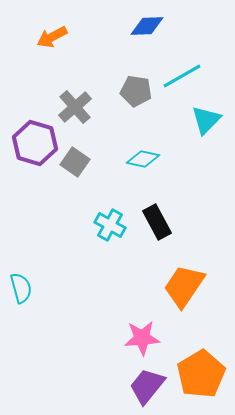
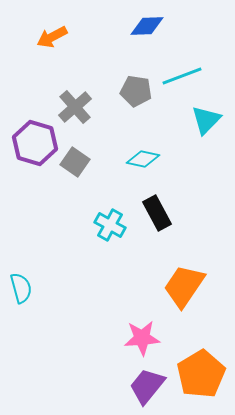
cyan line: rotated 9 degrees clockwise
black rectangle: moved 9 px up
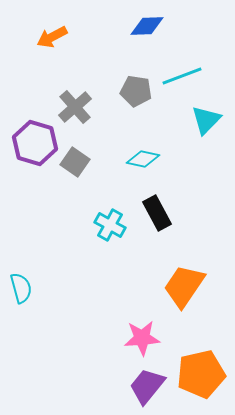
orange pentagon: rotated 18 degrees clockwise
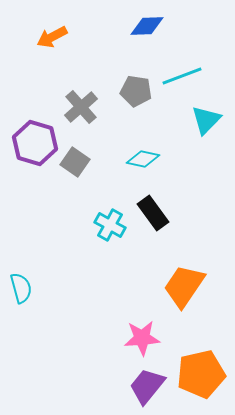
gray cross: moved 6 px right
black rectangle: moved 4 px left; rotated 8 degrees counterclockwise
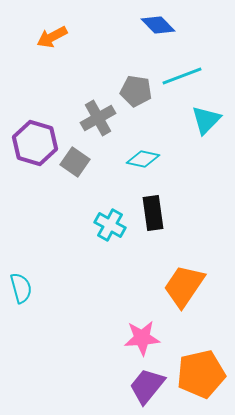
blue diamond: moved 11 px right, 1 px up; rotated 48 degrees clockwise
gray cross: moved 17 px right, 11 px down; rotated 12 degrees clockwise
black rectangle: rotated 28 degrees clockwise
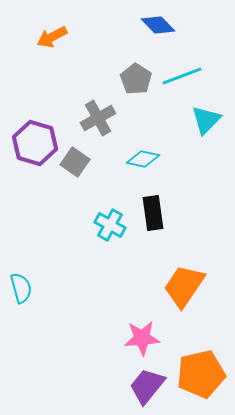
gray pentagon: moved 12 px up; rotated 24 degrees clockwise
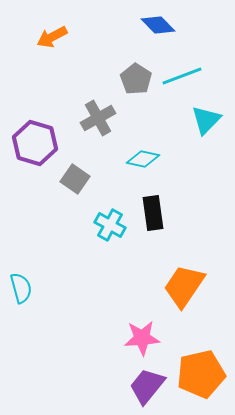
gray square: moved 17 px down
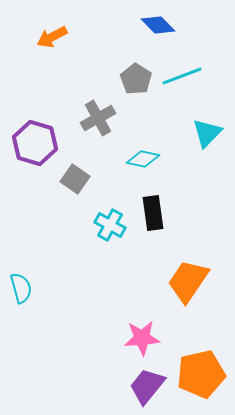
cyan triangle: moved 1 px right, 13 px down
orange trapezoid: moved 4 px right, 5 px up
